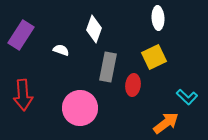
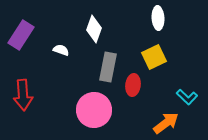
pink circle: moved 14 px right, 2 px down
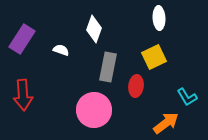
white ellipse: moved 1 px right
purple rectangle: moved 1 px right, 4 px down
red ellipse: moved 3 px right, 1 px down
cyan L-shape: rotated 15 degrees clockwise
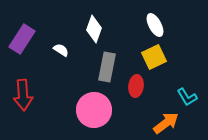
white ellipse: moved 4 px left, 7 px down; rotated 25 degrees counterclockwise
white semicircle: rotated 14 degrees clockwise
gray rectangle: moved 1 px left
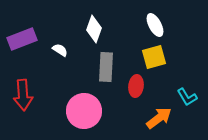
purple rectangle: rotated 36 degrees clockwise
white semicircle: moved 1 px left
yellow square: rotated 10 degrees clockwise
gray rectangle: moved 1 px left; rotated 8 degrees counterclockwise
pink circle: moved 10 px left, 1 px down
orange arrow: moved 7 px left, 5 px up
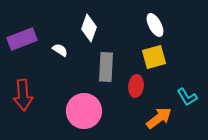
white diamond: moved 5 px left, 1 px up
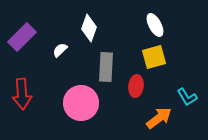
purple rectangle: moved 2 px up; rotated 24 degrees counterclockwise
white semicircle: rotated 77 degrees counterclockwise
red arrow: moved 1 px left, 1 px up
pink circle: moved 3 px left, 8 px up
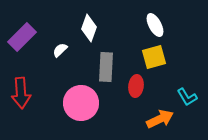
red arrow: moved 1 px left, 1 px up
orange arrow: moved 1 px right, 1 px down; rotated 12 degrees clockwise
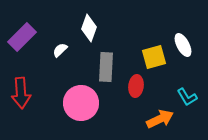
white ellipse: moved 28 px right, 20 px down
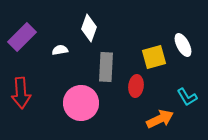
white semicircle: rotated 35 degrees clockwise
